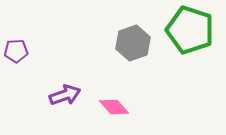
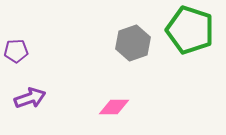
purple arrow: moved 35 px left, 3 px down
pink diamond: rotated 48 degrees counterclockwise
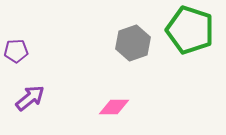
purple arrow: rotated 20 degrees counterclockwise
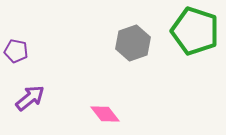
green pentagon: moved 5 px right, 1 px down
purple pentagon: rotated 15 degrees clockwise
pink diamond: moved 9 px left, 7 px down; rotated 52 degrees clockwise
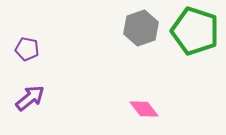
gray hexagon: moved 8 px right, 15 px up
purple pentagon: moved 11 px right, 2 px up
pink diamond: moved 39 px right, 5 px up
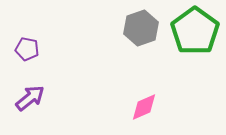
green pentagon: rotated 18 degrees clockwise
pink diamond: moved 2 px up; rotated 76 degrees counterclockwise
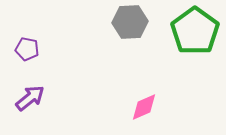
gray hexagon: moved 11 px left, 6 px up; rotated 16 degrees clockwise
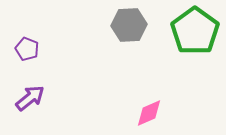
gray hexagon: moved 1 px left, 3 px down
purple pentagon: rotated 10 degrees clockwise
pink diamond: moved 5 px right, 6 px down
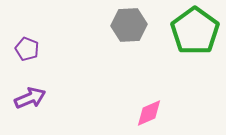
purple arrow: rotated 16 degrees clockwise
